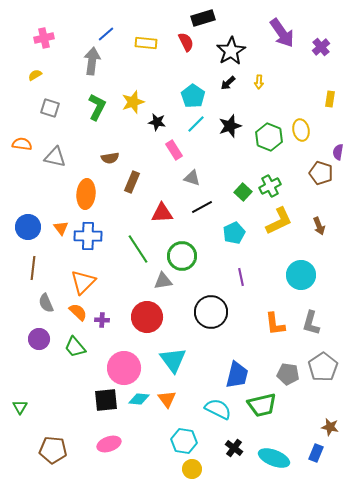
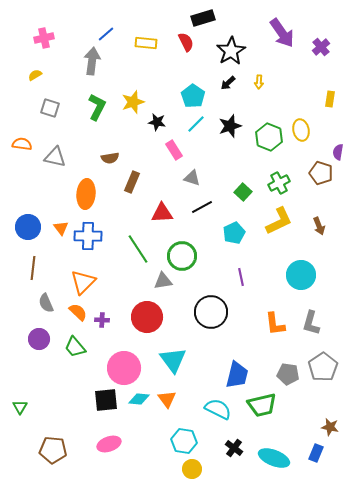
green cross at (270, 186): moved 9 px right, 3 px up
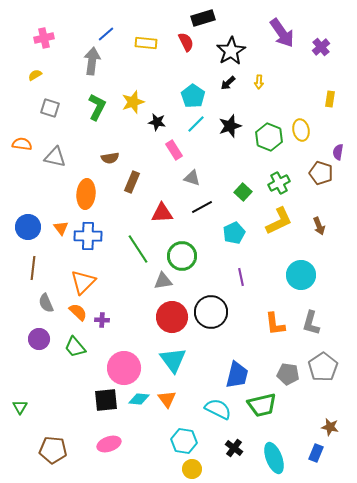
red circle at (147, 317): moved 25 px right
cyan ellipse at (274, 458): rotated 48 degrees clockwise
